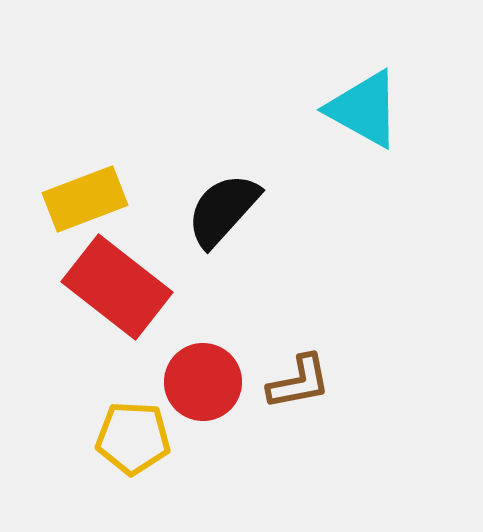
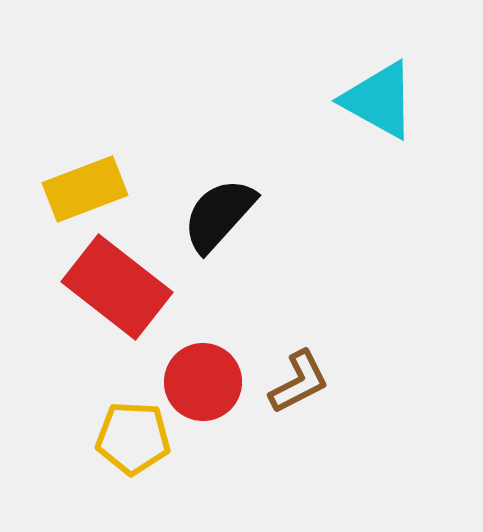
cyan triangle: moved 15 px right, 9 px up
yellow rectangle: moved 10 px up
black semicircle: moved 4 px left, 5 px down
brown L-shape: rotated 16 degrees counterclockwise
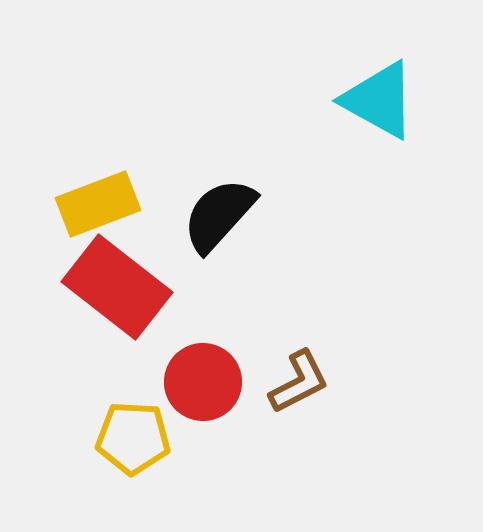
yellow rectangle: moved 13 px right, 15 px down
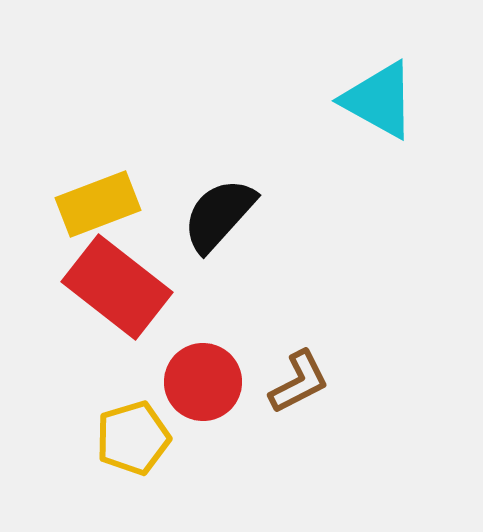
yellow pentagon: rotated 20 degrees counterclockwise
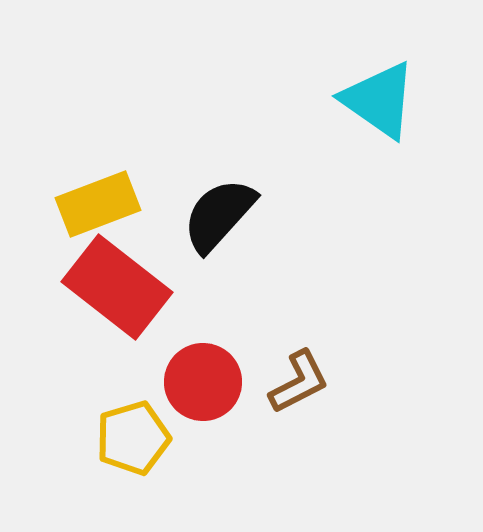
cyan triangle: rotated 6 degrees clockwise
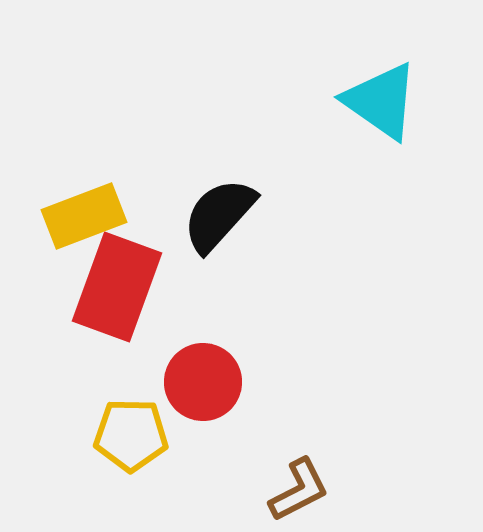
cyan triangle: moved 2 px right, 1 px down
yellow rectangle: moved 14 px left, 12 px down
red rectangle: rotated 72 degrees clockwise
brown L-shape: moved 108 px down
yellow pentagon: moved 2 px left, 3 px up; rotated 18 degrees clockwise
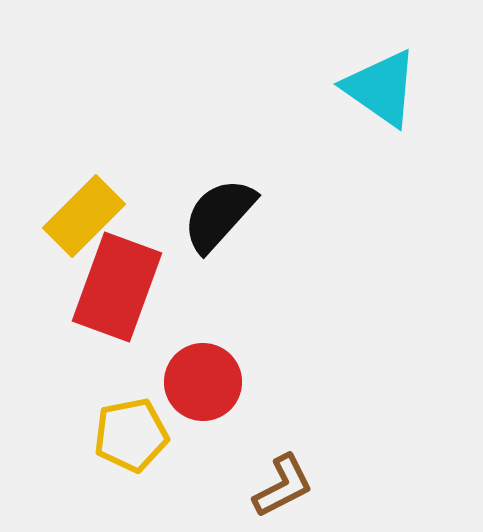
cyan triangle: moved 13 px up
yellow rectangle: rotated 24 degrees counterclockwise
yellow pentagon: rotated 12 degrees counterclockwise
brown L-shape: moved 16 px left, 4 px up
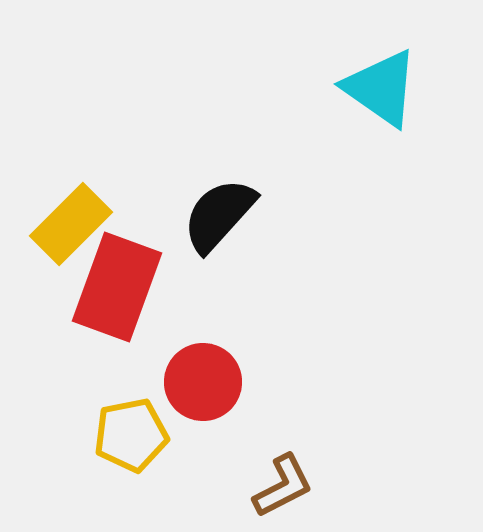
yellow rectangle: moved 13 px left, 8 px down
